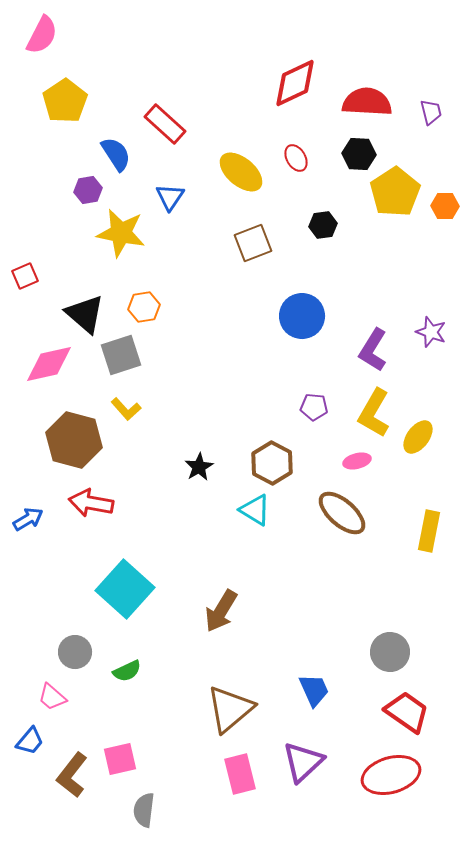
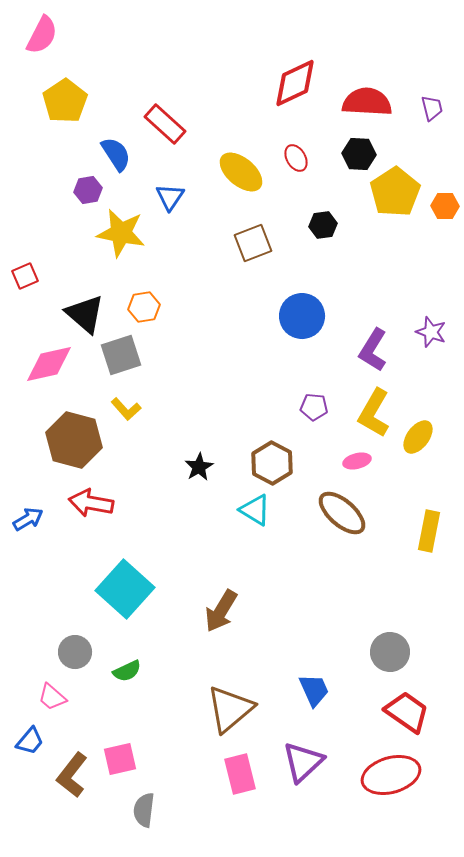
purple trapezoid at (431, 112): moved 1 px right, 4 px up
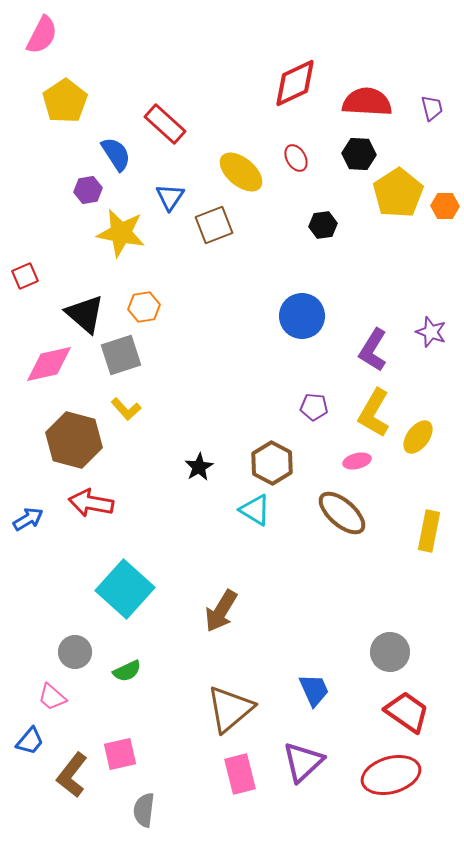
yellow pentagon at (395, 192): moved 3 px right, 1 px down
brown square at (253, 243): moved 39 px left, 18 px up
pink square at (120, 759): moved 5 px up
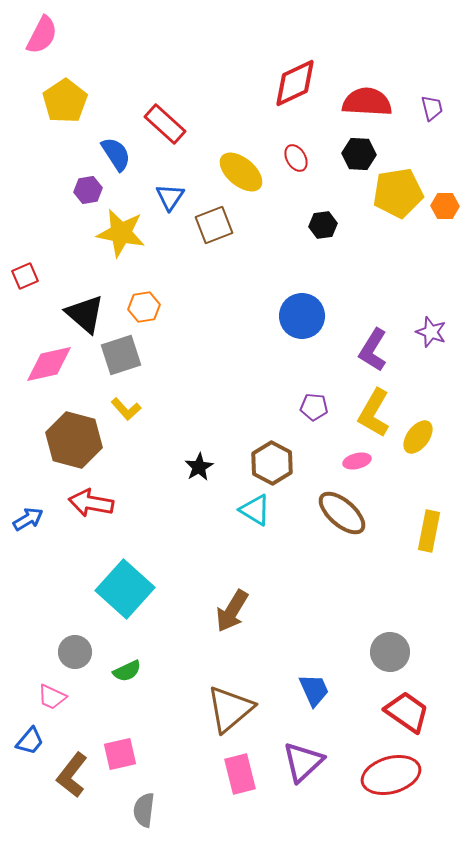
yellow pentagon at (398, 193): rotated 24 degrees clockwise
brown arrow at (221, 611): moved 11 px right
pink trapezoid at (52, 697): rotated 16 degrees counterclockwise
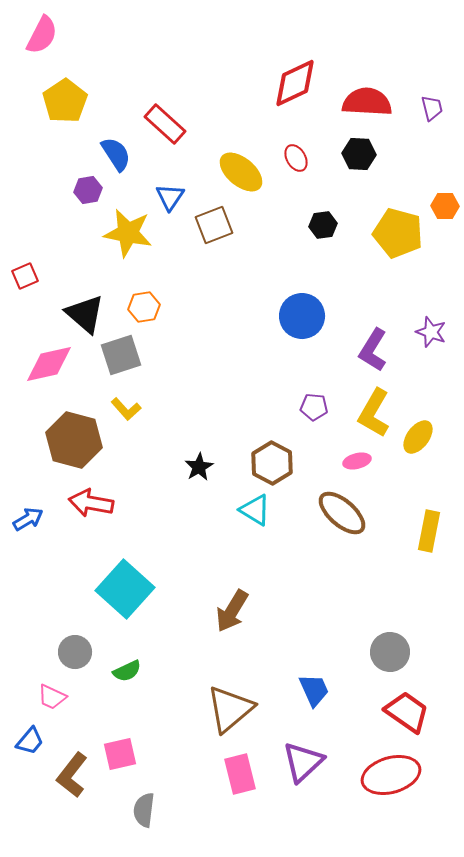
yellow pentagon at (398, 193): moved 40 px down; rotated 24 degrees clockwise
yellow star at (121, 233): moved 7 px right
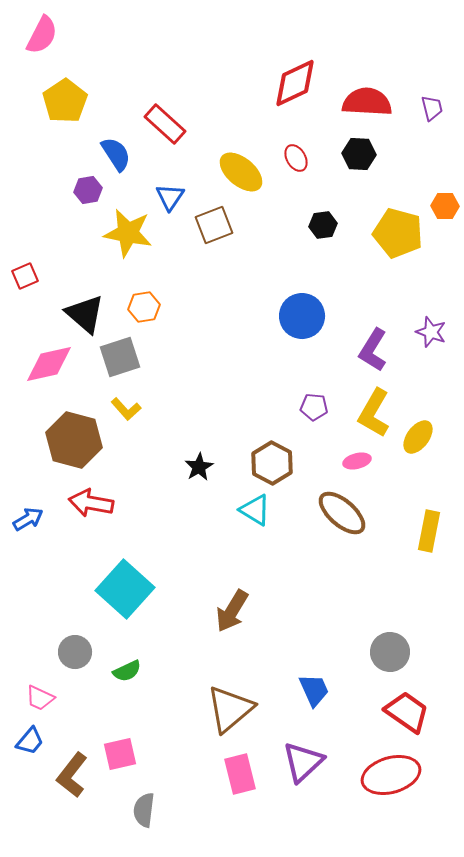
gray square at (121, 355): moved 1 px left, 2 px down
pink trapezoid at (52, 697): moved 12 px left, 1 px down
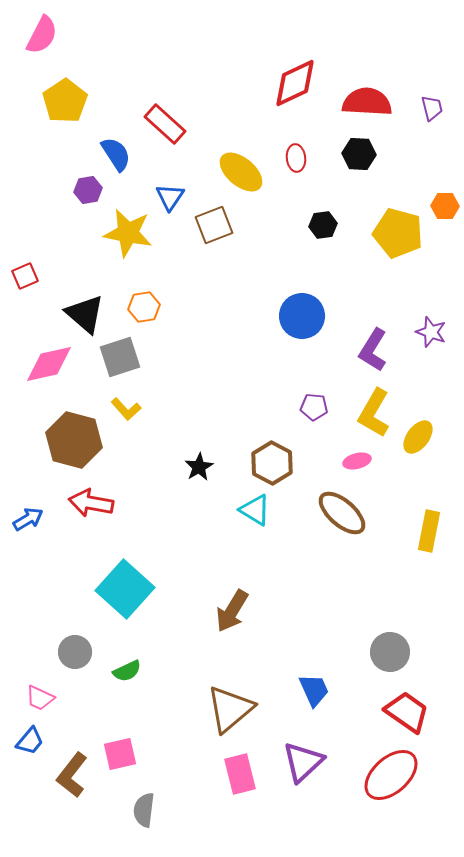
red ellipse at (296, 158): rotated 24 degrees clockwise
red ellipse at (391, 775): rotated 26 degrees counterclockwise
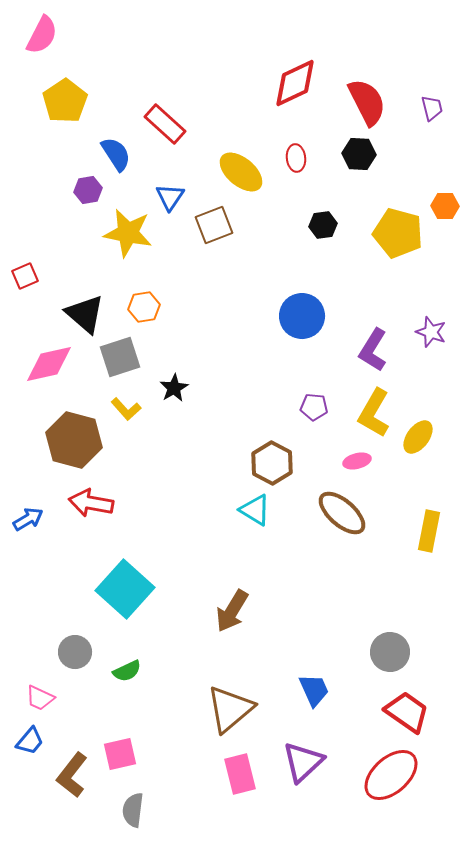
red semicircle at (367, 102): rotated 60 degrees clockwise
black star at (199, 467): moved 25 px left, 79 px up
gray semicircle at (144, 810): moved 11 px left
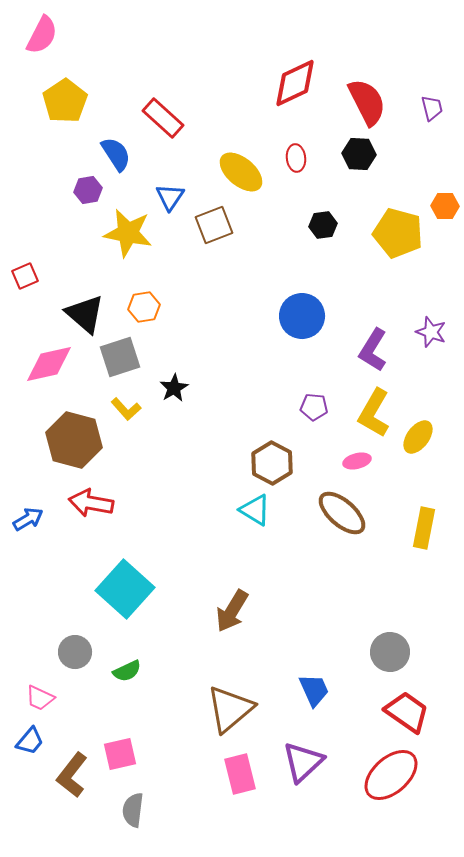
red rectangle at (165, 124): moved 2 px left, 6 px up
yellow rectangle at (429, 531): moved 5 px left, 3 px up
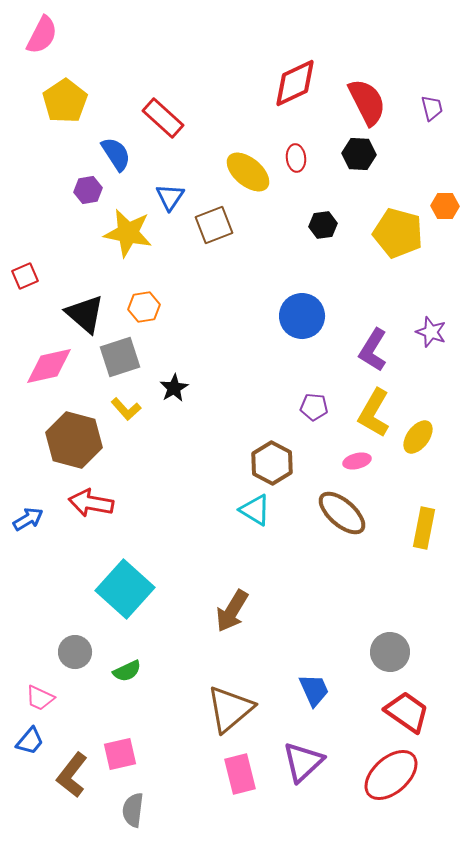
yellow ellipse at (241, 172): moved 7 px right
pink diamond at (49, 364): moved 2 px down
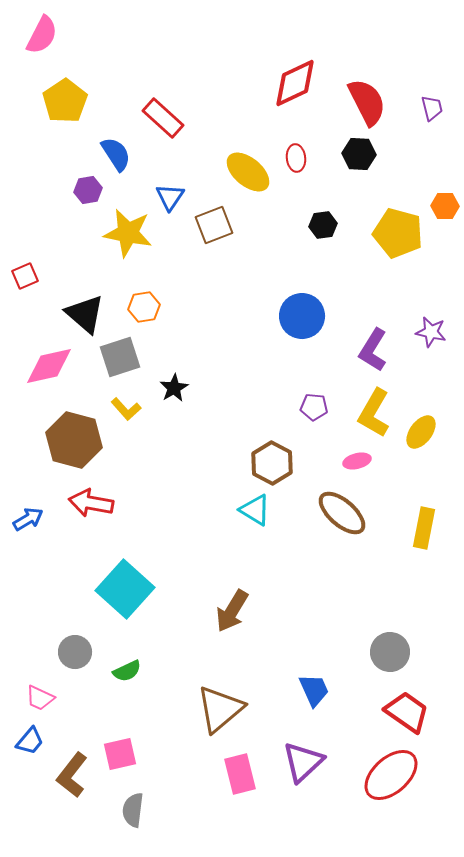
purple star at (431, 332): rotated 8 degrees counterclockwise
yellow ellipse at (418, 437): moved 3 px right, 5 px up
brown triangle at (230, 709): moved 10 px left
